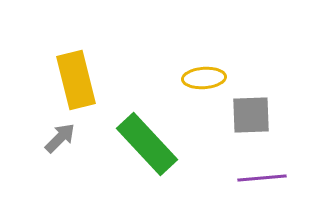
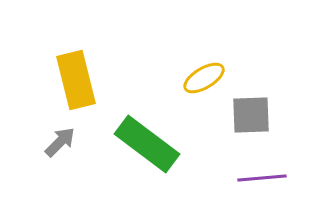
yellow ellipse: rotated 27 degrees counterclockwise
gray arrow: moved 4 px down
green rectangle: rotated 10 degrees counterclockwise
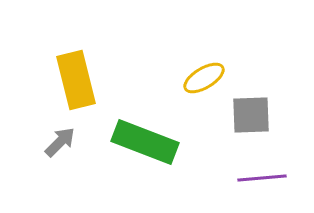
green rectangle: moved 2 px left, 2 px up; rotated 16 degrees counterclockwise
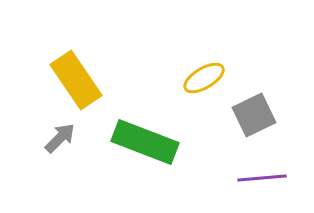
yellow rectangle: rotated 20 degrees counterclockwise
gray square: moved 3 px right; rotated 24 degrees counterclockwise
gray arrow: moved 4 px up
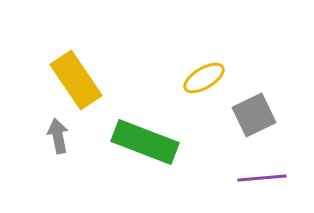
gray arrow: moved 2 px left, 2 px up; rotated 56 degrees counterclockwise
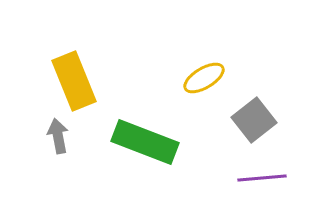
yellow rectangle: moved 2 px left, 1 px down; rotated 12 degrees clockwise
gray square: moved 5 px down; rotated 12 degrees counterclockwise
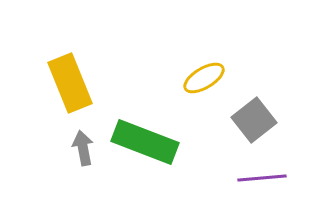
yellow rectangle: moved 4 px left, 2 px down
gray arrow: moved 25 px right, 12 px down
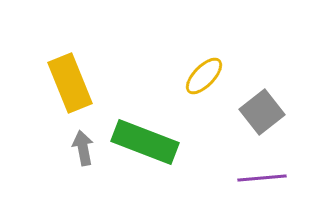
yellow ellipse: moved 2 px up; rotated 15 degrees counterclockwise
gray square: moved 8 px right, 8 px up
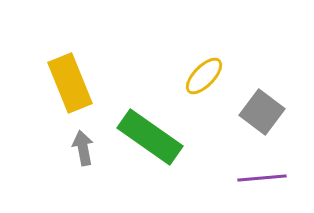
gray square: rotated 15 degrees counterclockwise
green rectangle: moved 5 px right, 5 px up; rotated 14 degrees clockwise
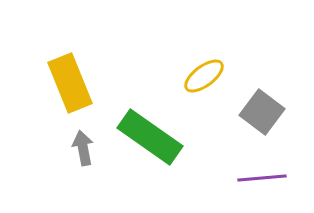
yellow ellipse: rotated 9 degrees clockwise
